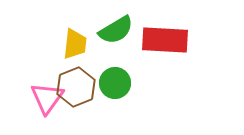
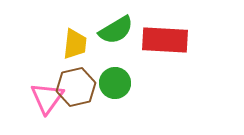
brown hexagon: rotated 9 degrees clockwise
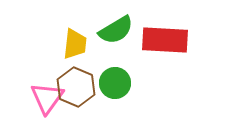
brown hexagon: rotated 24 degrees counterclockwise
